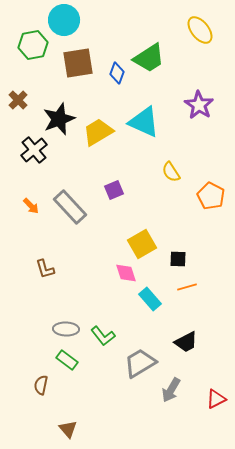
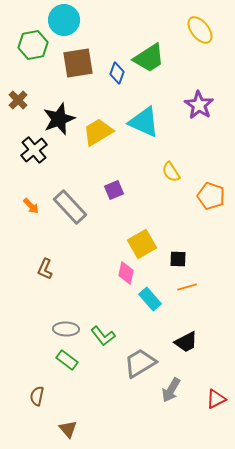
orange pentagon: rotated 8 degrees counterclockwise
brown L-shape: rotated 40 degrees clockwise
pink diamond: rotated 30 degrees clockwise
brown semicircle: moved 4 px left, 11 px down
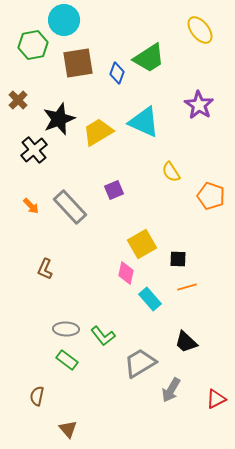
black trapezoid: rotated 70 degrees clockwise
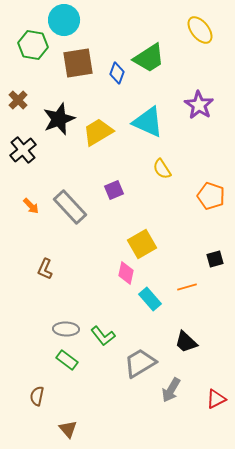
green hexagon: rotated 20 degrees clockwise
cyan triangle: moved 4 px right
black cross: moved 11 px left
yellow semicircle: moved 9 px left, 3 px up
black square: moved 37 px right; rotated 18 degrees counterclockwise
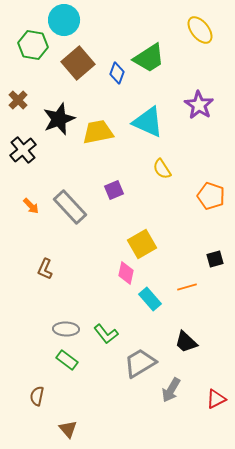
brown square: rotated 32 degrees counterclockwise
yellow trapezoid: rotated 20 degrees clockwise
green L-shape: moved 3 px right, 2 px up
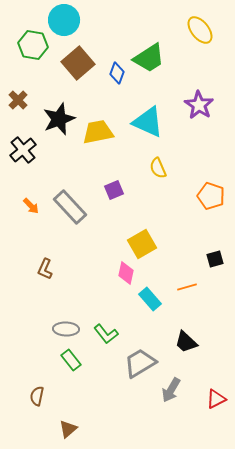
yellow semicircle: moved 4 px left, 1 px up; rotated 10 degrees clockwise
green rectangle: moved 4 px right; rotated 15 degrees clockwise
brown triangle: rotated 30 degrees clockwise
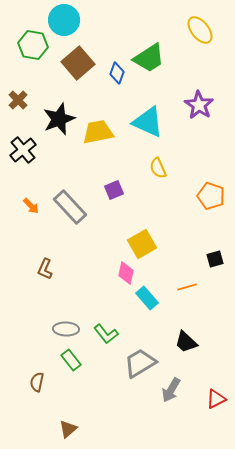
cyan rectangle: moved 3 px left, 1 px up
brown semicircle: moved 14 px up
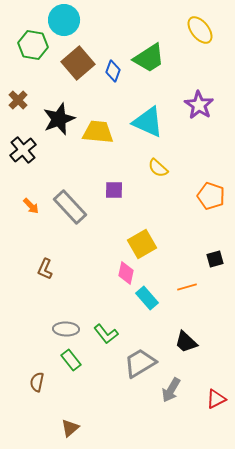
blue diamond: moved 4 px left, 2 px up
yellow trapezoid: rotated 16 degrees clockwise
yellow semicircle: rotated 25 degrees counterclockwise
purple square: rotated 24 degrees clockwise
brown triangle: moved 2 px right, 1 px up
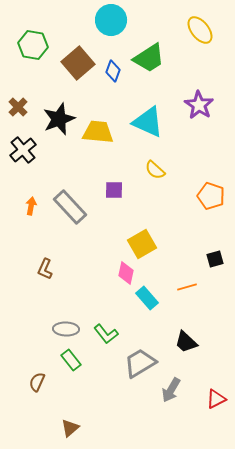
cyan circle: moved 47 px right
brown cross: moved 7 px down
yellow semicircle: moved 3 px left, 2 px down
orange arrow: rotated 126 degrees counterclockwise
brown semicircle: rotated 12 degrees clockwise
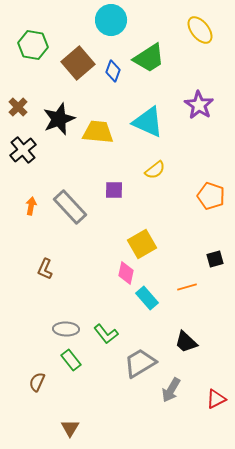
yellow semicircle: rotated 80 degrees counterclockwise
brown triangle: rotated 18 degrees counterclockwise
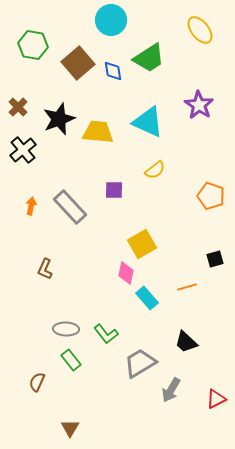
blue diamond: rotated 30 degrees counterclockwise
